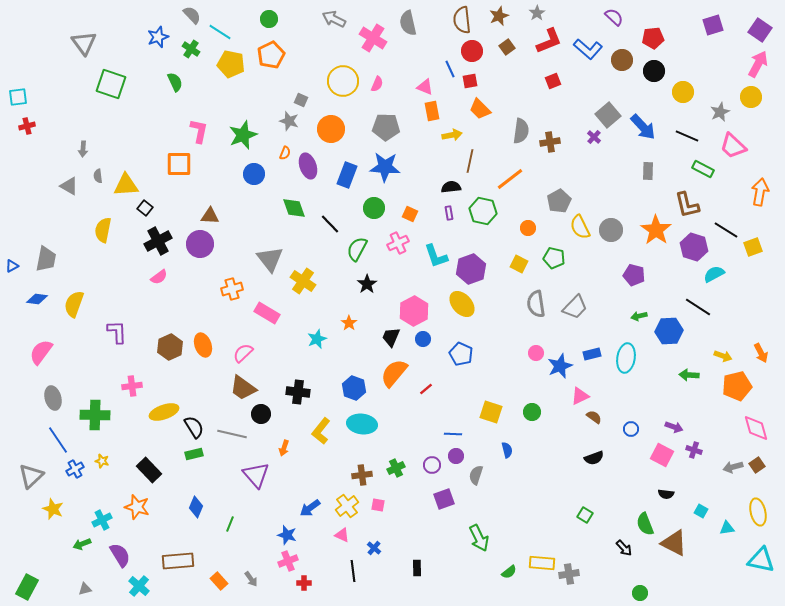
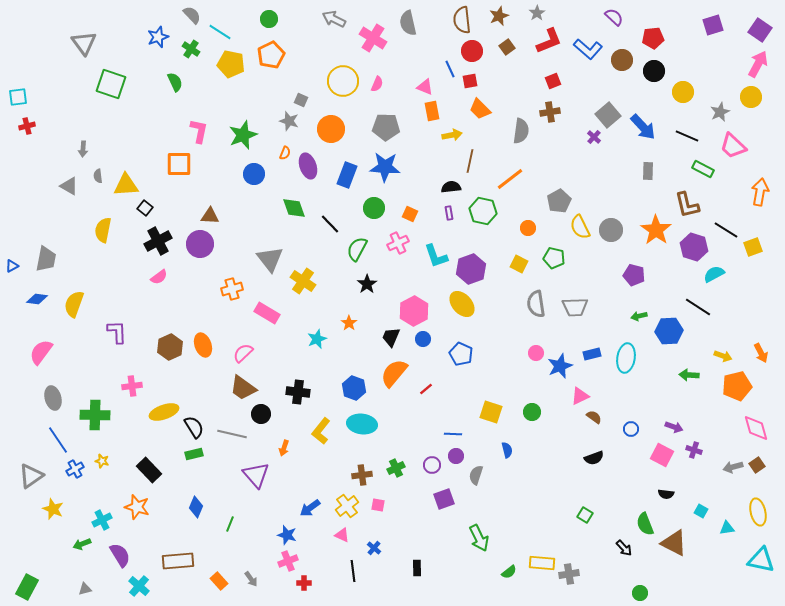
brown cross at (550, 142): moved 30 px up
gray trapezoid at (575, 307): rotated 44 degrees clockwise
gray triangle at (31, 476): rotated 8 degrees clockwise
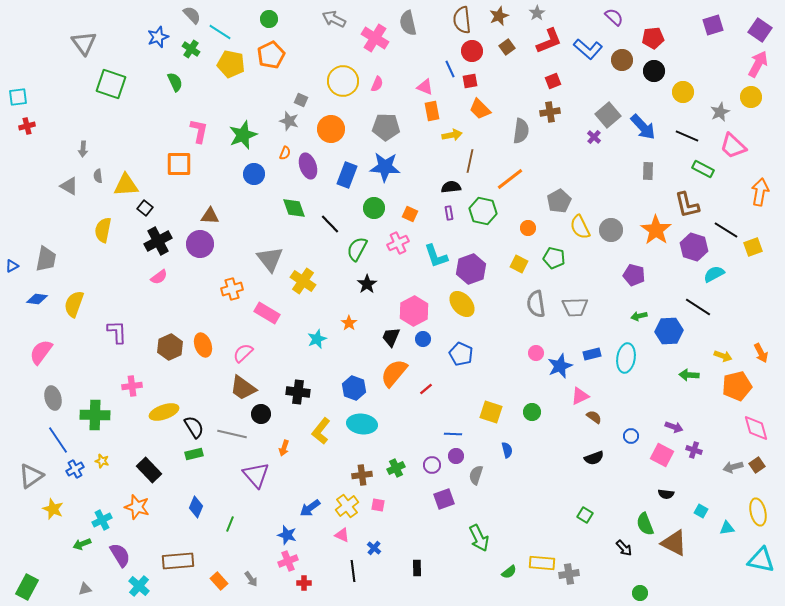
pink cross at (373, 38): moved 2 px right
blue circle at (631, 429): moved 7 px down
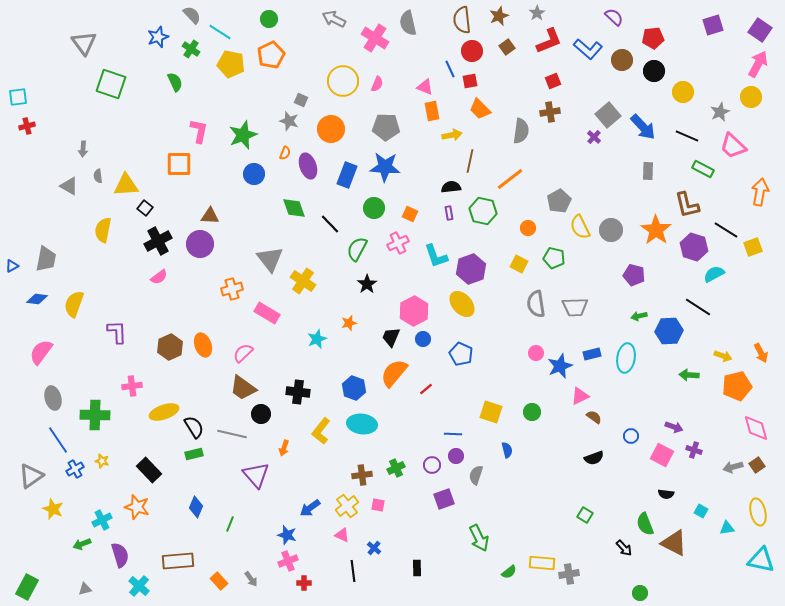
orange star at (349, 323): rotated 21 degrees clockwise
purple semicircle at (120, 555): rotated 15 degrees clockwise
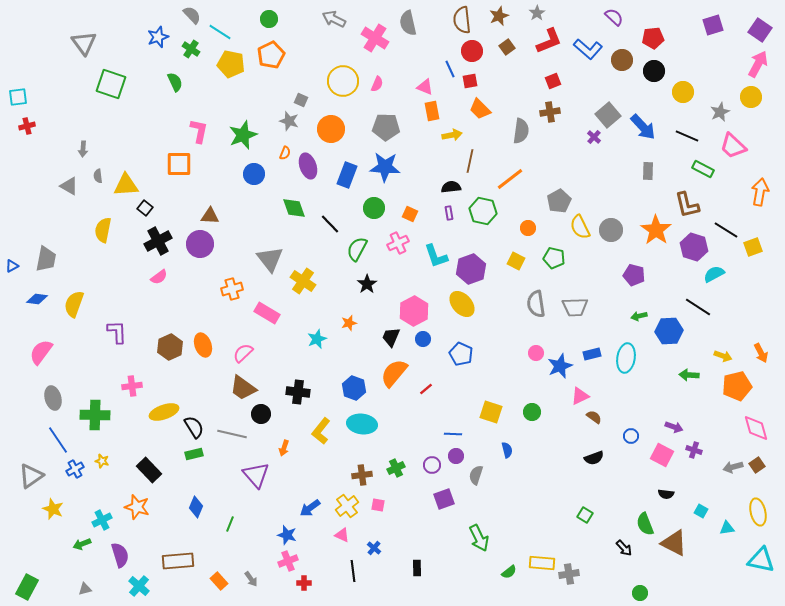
yellow square at (519, 264): moved 3 px left, 3 px up
